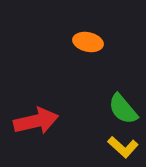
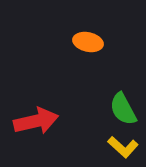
green semicircle: rotated 12 degrees clockwise
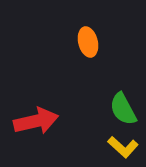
orange ellipse: rotated 64 degrees clockwise
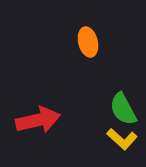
red arrow: moved 2 px right, 1 px up
yellow L-shape: moved 1 px left, 8 px up
